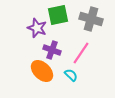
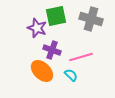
green square: moved 2 px left, 1 px down
pink line: moved 4 px down; rotated 40 degrees clockwise
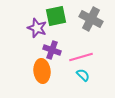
gray cross: rotated 10 degrees clockwise
orange ellipse: rotated 40 degrees clockwise
cyan semicircle: moved 12 px right
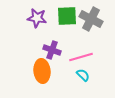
green square: moved 11 px right; rotated 10 degrees clockwise
purple star: moved 10 px up; rotated 12 degrees counterclockwise
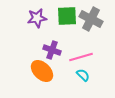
purple star: rotated 18 degrees counterclockwise
orange ellipse: rotated 40 degrees counterclockwise
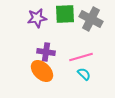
green square: moved 2 px left, 2 px up
purple cross: moved 6 px left, 2 px down; rotated 12 degrees counterclockwise
cyan semicircle: moved 1 px right, 1 px up
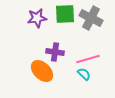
gray cross: moved 1 px up
purple cross: moved 9 px right
pink line: moved 7 px right, 2 px down
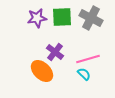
green square: moved 3 px left, 3 px down
purple cross: rotated 30 degrees clockwise
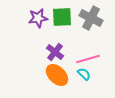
purple star: moved 1 px right
orange ellipse: moved 15 px right, 4 px down
